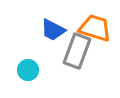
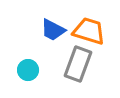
orange trapezoid: moved 6 px left, 3 px down
gray rectangle: moved 1 px right, 13 px down
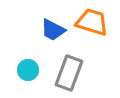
orange trapezoid: moved 3 px right, 9 px up
gray rectangle: moved 9 px left, 9 px down
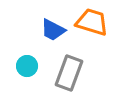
cyan circle: moved 1 px left, 4 px up
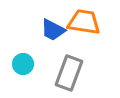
orange trapezoid: moved 8 px left; rotated 8 degrees counterclockwise
cyan circle: moved 4 px left, 2 px up
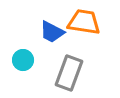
blue trapezoid: moved 1 px left, 2 px down
cyan circle: moved 4 px up
